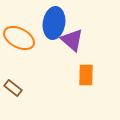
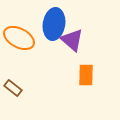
blue ellipse: moved 1 px down
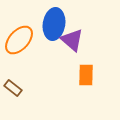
orange ellipse: moved 2 px down; rotated 76 degrees counterclockwise
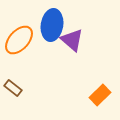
blue ellipse: moved 2 px left, 1 px down
orange rectangle: moved 14 px right, 20 px down; rotated 45 degrees clockwise
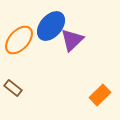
blue ellipse: moved 1 px left, 1 px down; rotated 32 degrees clockwise
purple triangle: rotated 35 degrees clockwise
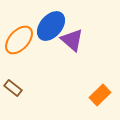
purple triangle: rotated 35 degrees counterclockwise
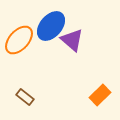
brown rectangle: moved 12 px right, 9 px down
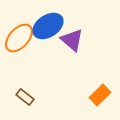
blue ellipse: moved 3 px left; rotated 16 degrees clockwise
orange ellipse: moved 2 px up
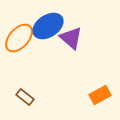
purple triangle: moved 1 px left, 2 px up
orange rectangle: rotated 15 degrees clockwise
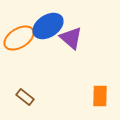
orange ellipse: rotated 16 degrees clockwise
orange rectangle: moved 1 px down; rotated 60 degrees counterclockwise
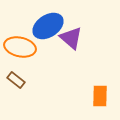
orange ellipse: moved 1 px right, 9 px down; rotated 44 degrees clockwise
brown rectangle: moved 9 px left, 17 px up
